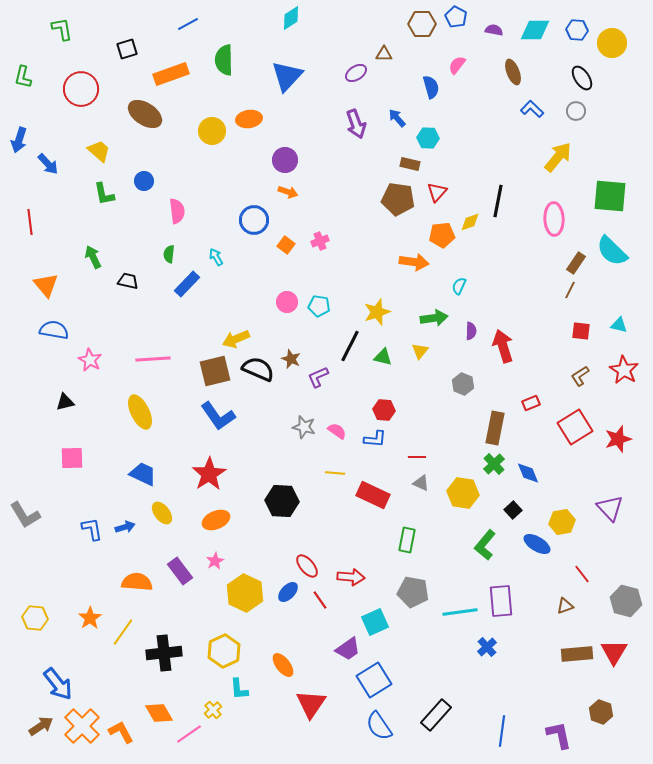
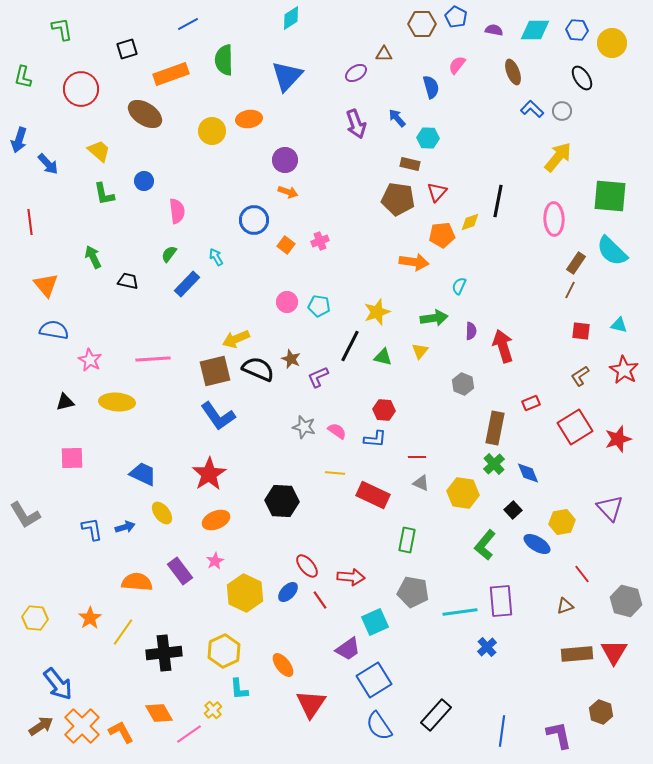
gray circle at (576, 111): moved 14 px left
green semicircle at (169, 254): rotated 30 degrees clockwise
yellow ellipse at (140, 412): moved 23 px left, 10 px up; rotated 60 degrees counterclockwise
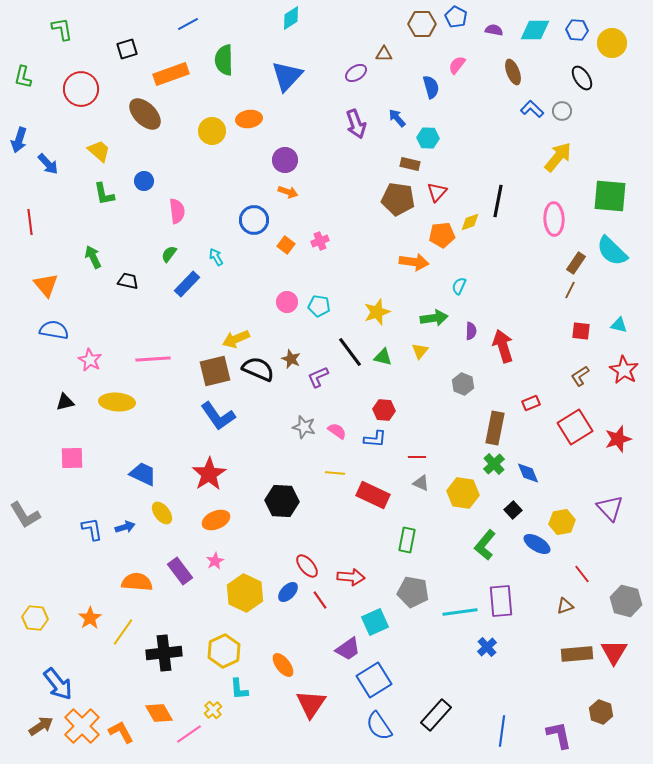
brown ellipse at (145, 114): rotated 12 degrees clockwise
black line at (350, 346): moved 6 px down; rotated 64 degrees counterclockwise
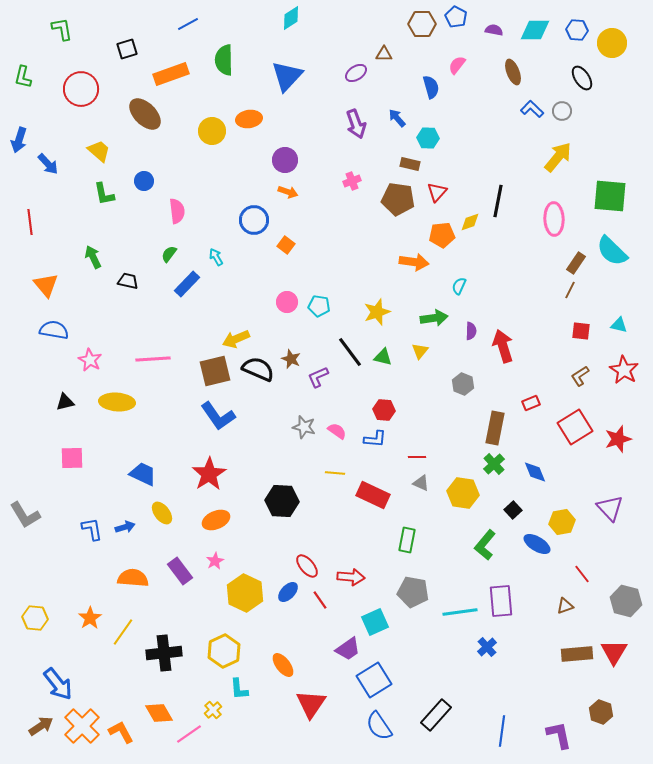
pink cross at (320, 241): moved 32 px right, 60 px up
blue diamond at (528, 473): moved 7 px right, 1 px up
orange semicircle at (137, 582): moved 4 px left, 4 px up
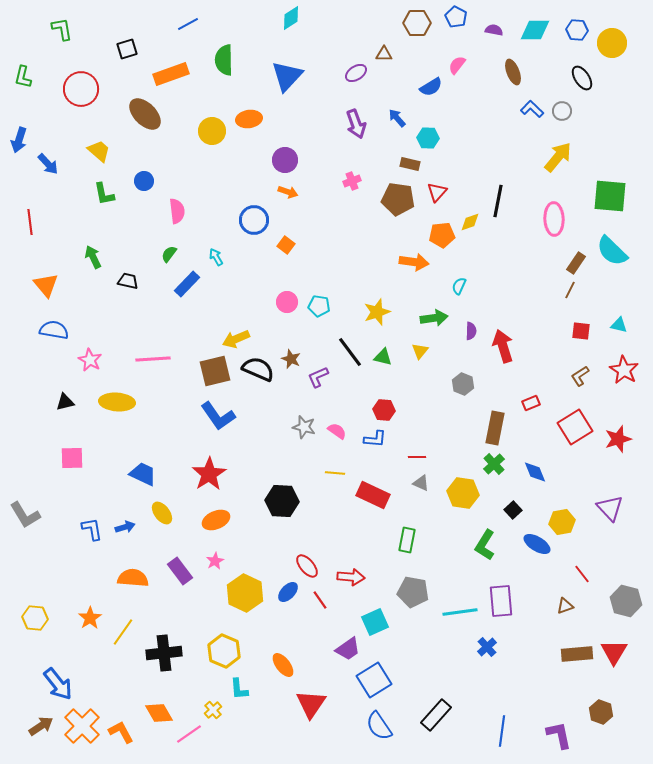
brown hexagon at (422, 24): moved 5 px left, 1 px up
blue semicircle at (431, 87): rotated 75 degrees clockwise
green L-shape at (485, 545): rotated 8 degrees counterclockwise
yellow hexagon at (224, 651): rotated 12 degrees counterclockwise
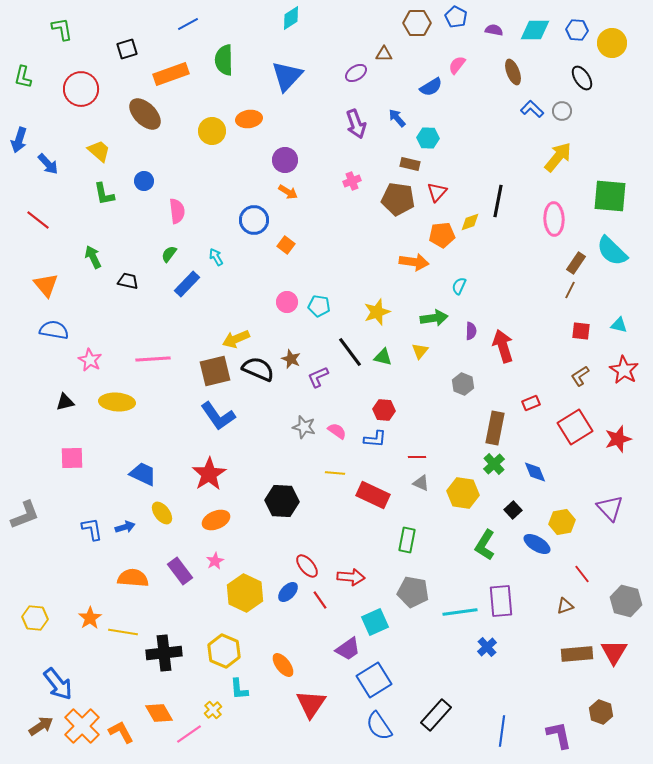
orange arrow at (288, 192): rotated 12 degrees clockwise
red line at (30, 222): moved 8 px right, 2 px up; rotated 45 degrees counterclockwise
gray L-shape at (25, 515): rotated 80 degrees counterclockwise
yellow line at (123, 632): rotated 64 degrees clockwise
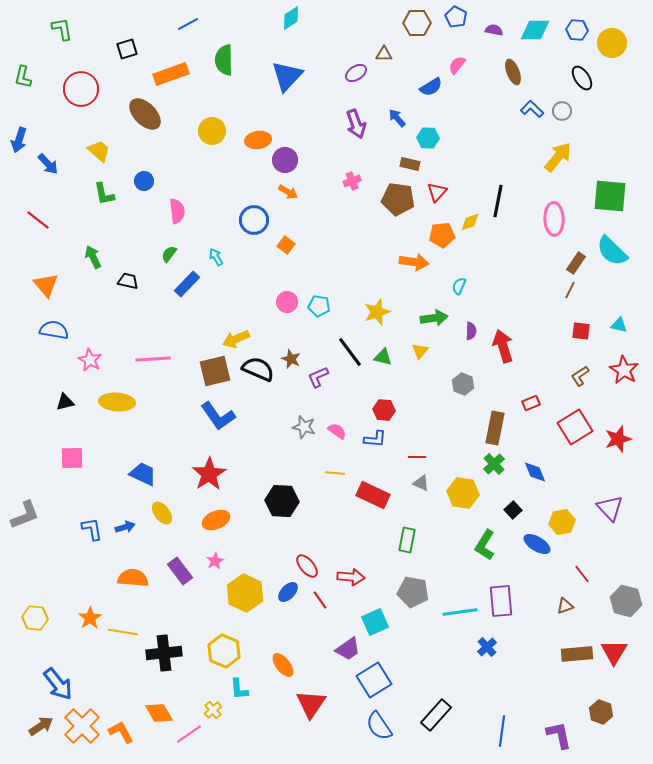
orange ellipse at (249, 119): moved 9 px right, 21 px down
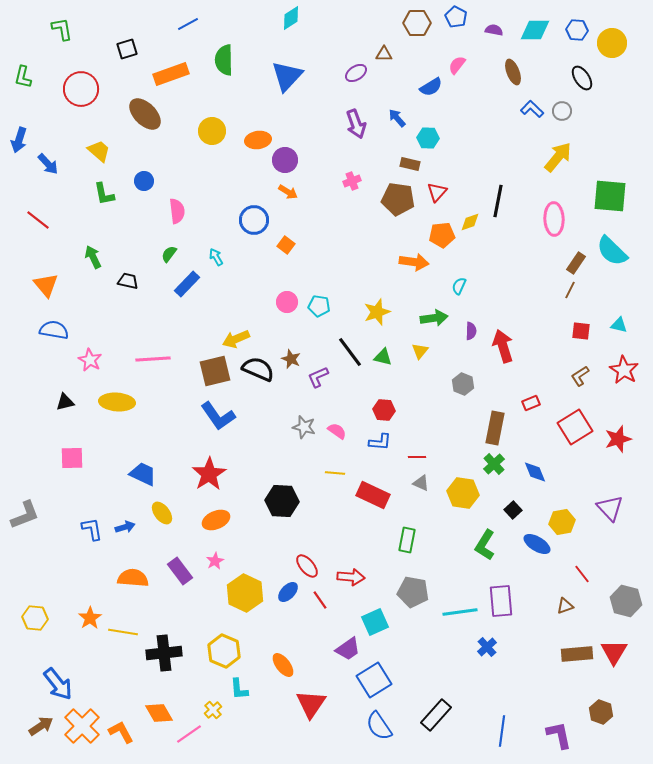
blue L-shape at (375, 439): moved 5 px right, 3 px down
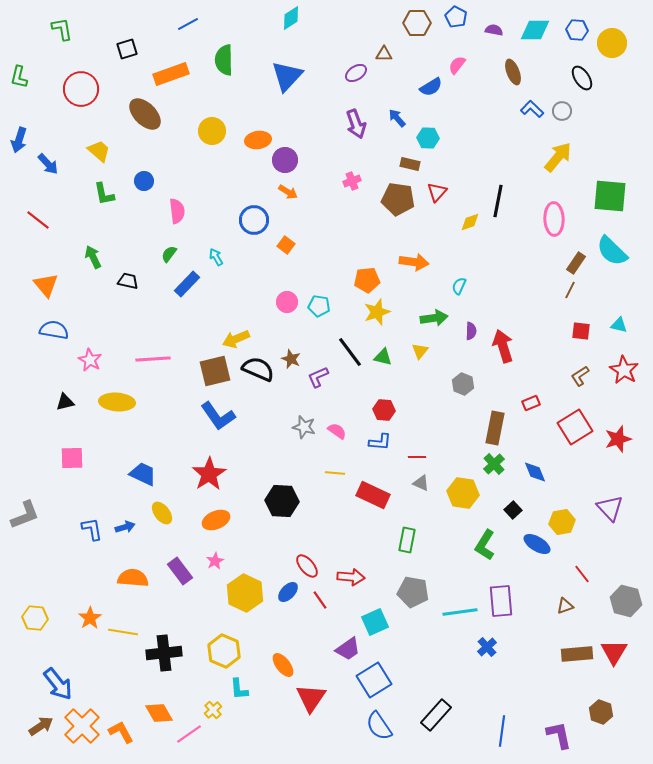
green L-shape at (23, 77): moved 4 px left
orange pentagon at (442, 235): moved 75 px left, 45 px down
red triangle at (311, 704): moved 6 px up
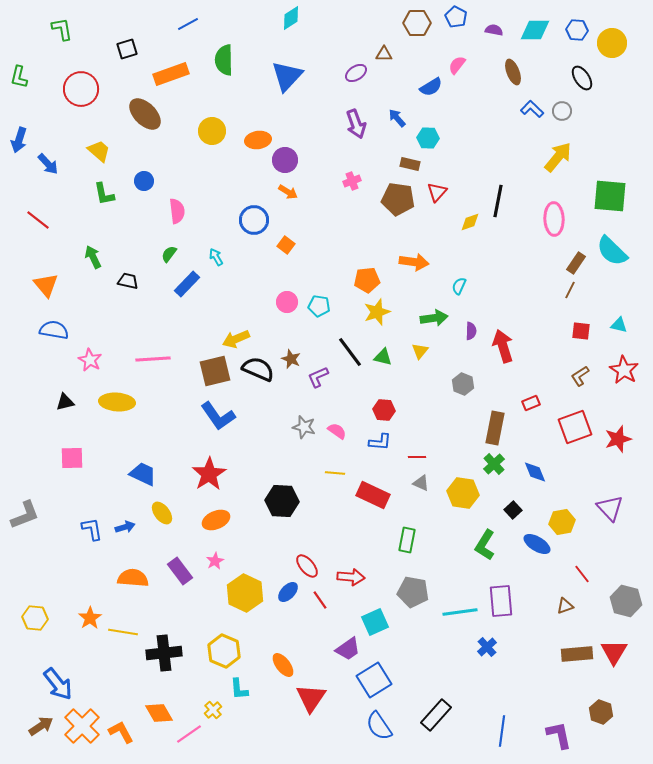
red square at (575, 427): rotated 12 degrees clockwise
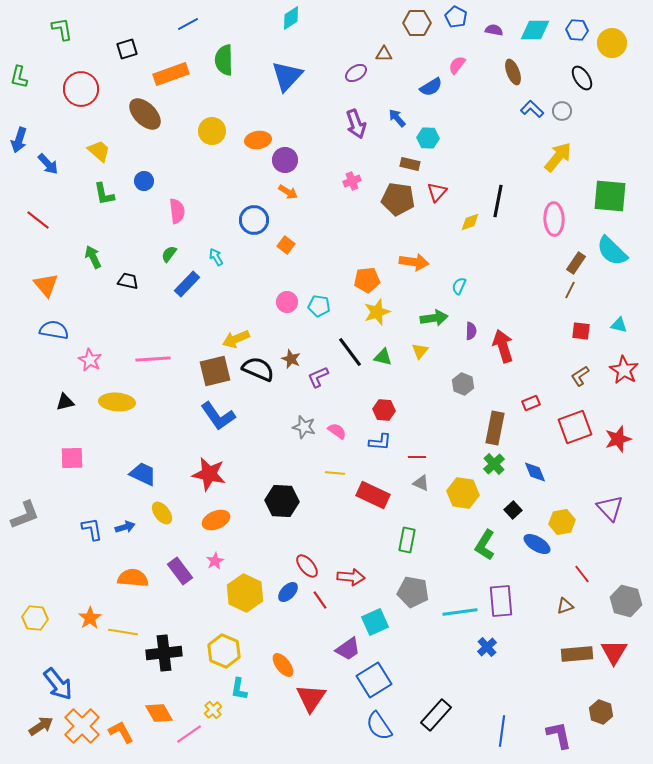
red star at (209, 474): rotated 28 degrees counterclockwise
cyan L-shape at (239, 689): rotated 15 degrees clockwise
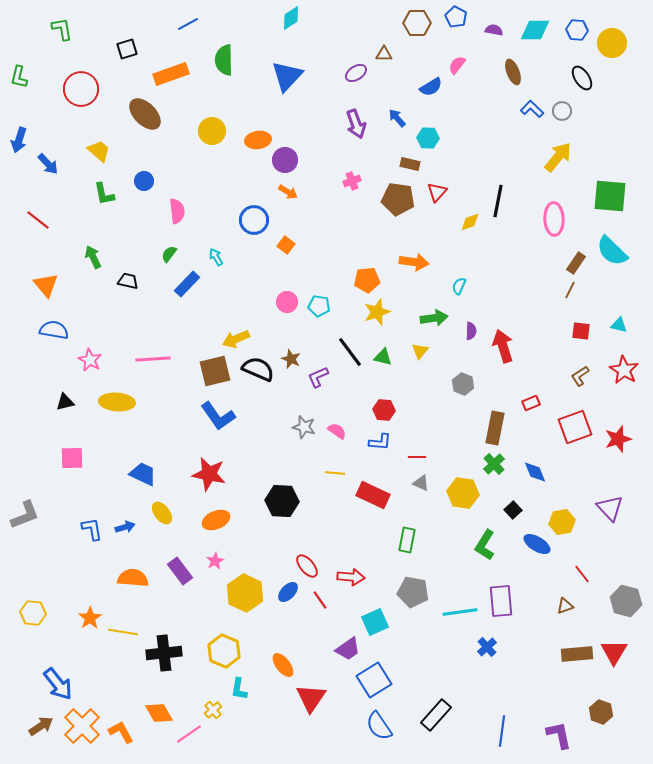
yellow hexagon at (35, 618): moved 2 px left, 5 px up
